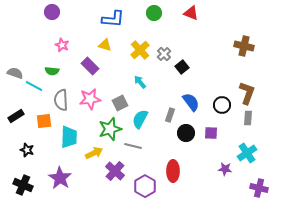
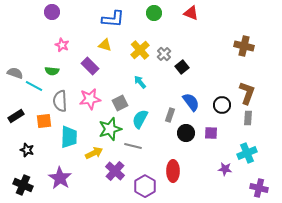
gray semicircle at (61, 100): moved 1 px left, 1 px down
cyan cross at (247, 153): rotated 12 degrees clockwise
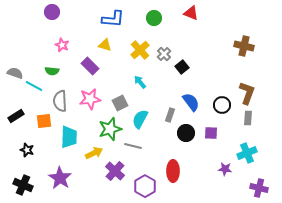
green circle at (154, 13): moved 5 px down
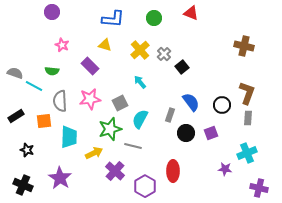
purple square at (211, 133): rotated 24 degrees counterclockwise
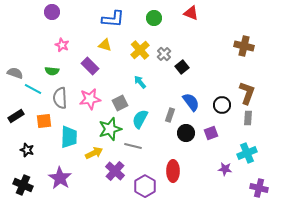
cyan line at (34, 86): moved 1 px left, 3 px down
gray semicircle at (60, 101): moved 3 px up
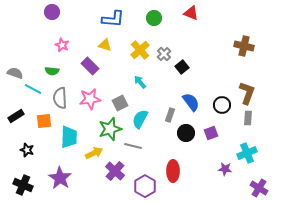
purple cross at (259, 188): rotated 18 degrees clockwise
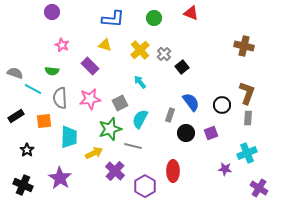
black star at (27, 150): rotated 16 degrees clockwise
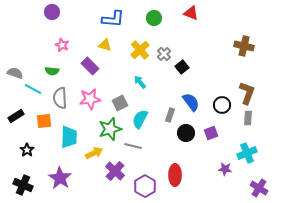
red ellipse at (173, 171): moved 2 px right, 4 px down
